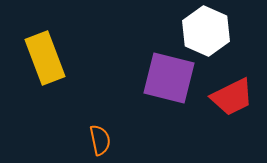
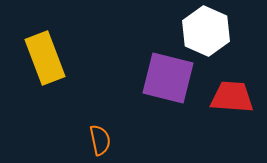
purple square: moved 1 px left
red trapezoid: rotated 150 degrees counterclockwise
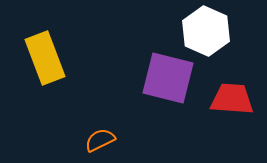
red trapezoid: moved 2 px down
orange semicircle: rotated 104 degrees counterclockwise
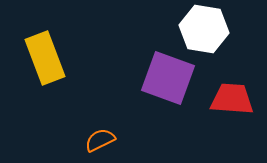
white hexagon: moved 2 px left, 2 px up; rotated 15 degrees counterclockwise
purple square: rotated 6 degrees clockwise
